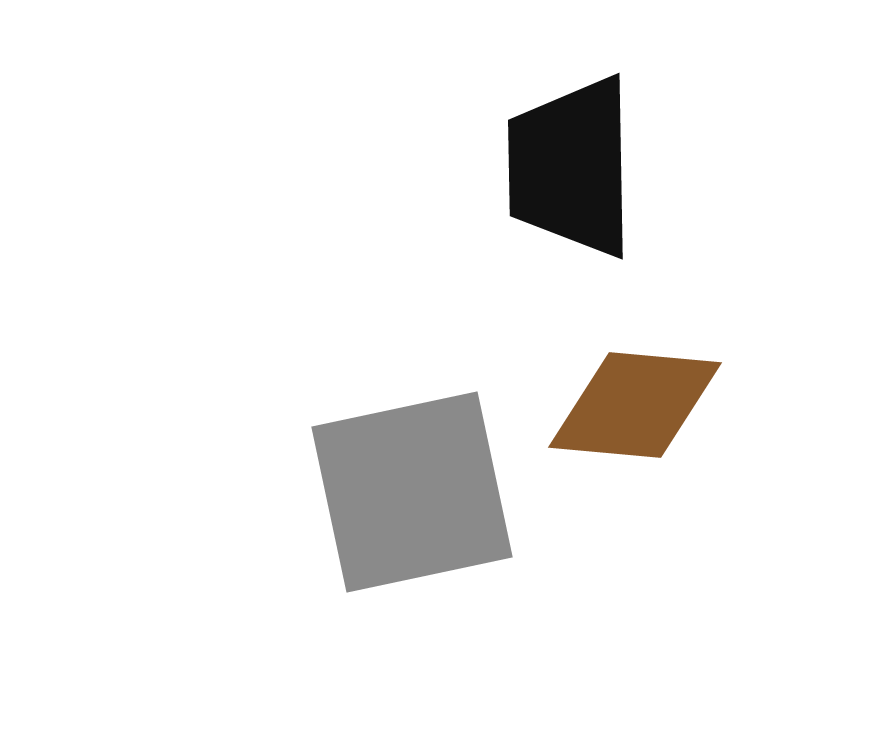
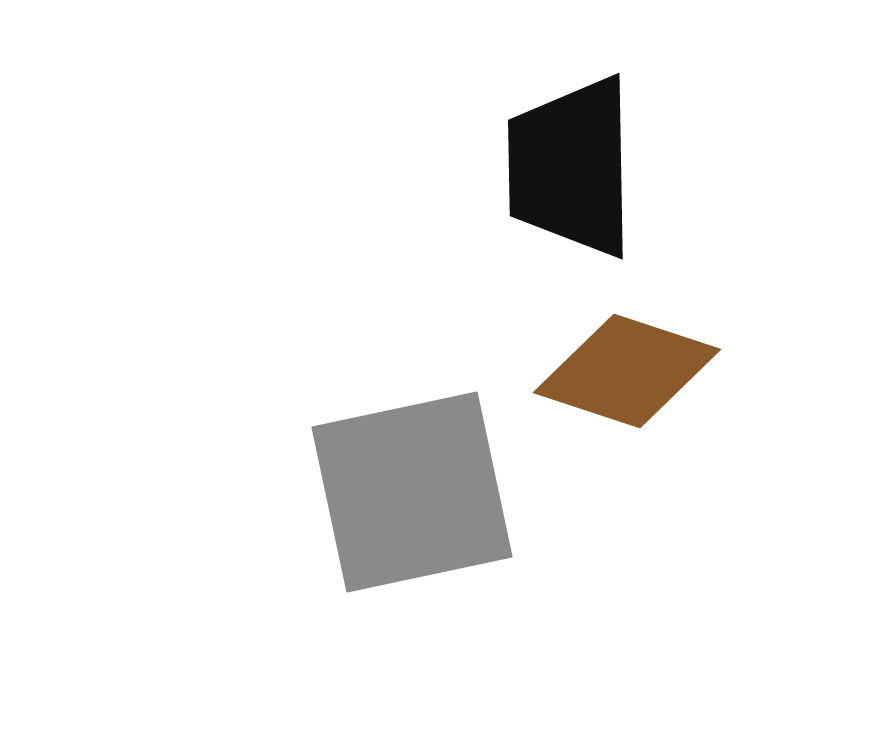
brown diamond: moved 8 px left, 34 px up; rotated 13 degrees clockwise
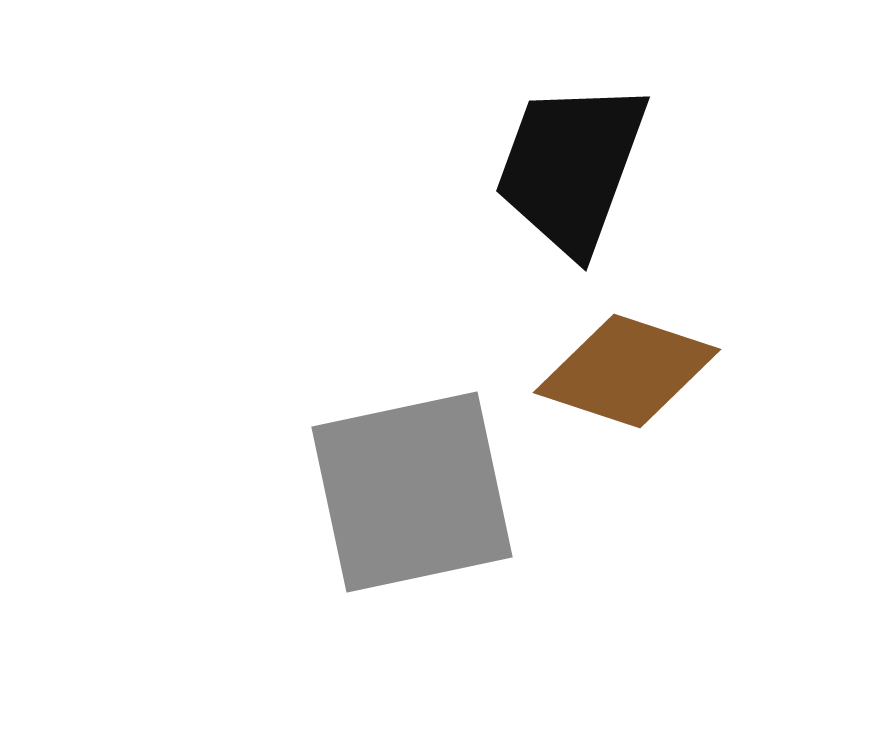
black trapezoid: rotated 21 degrees clockwise
